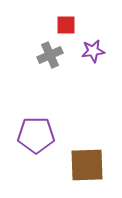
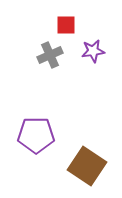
brown square: moved 1 px down; rotated 36 degrees clockwise
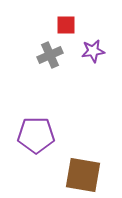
brown square: moved 4 px left, 9 px down; rotated 24 degrees counterclockwise
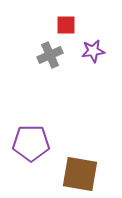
purple pentagon: moved 5 px left, 8 px down
brown square: moved 3 px left, 1 px up
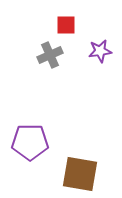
purple star: moved 7 px right
purple pentagon: moved 1 px left, 1 px up
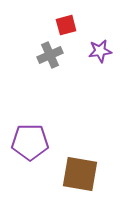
red square: rotated 15 degrees counterclockwise
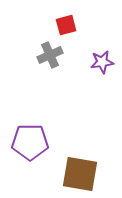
purple star: moved 2 px right, 11 px down
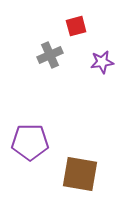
red square: moved 10 px right, 1 px down
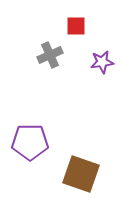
red square: rotated 15 degrees clockwise
brown square: moved 1 px right; rotated 9 degrees clockwise
